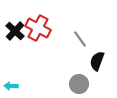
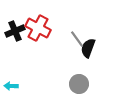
black cross: rotated 24 degrees clockwise
gray line: moved 3 px left
black semicircle: moved 9 px left, 13 px up
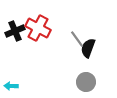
gray circle: moved 7 px right, 2 px up
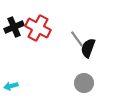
black cross: moved 1 px left, 4 px up
gray circle: moved 2 px left, 1 px down
cyan arrow: rotated 16 degrees counterclockwise
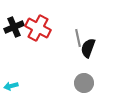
gray line: moved 1 px right, 1 px up; rotated 24 degrees clockwise
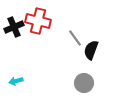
red cross: moved 7 px up; rotated 15 degrees counterclockwise
gray line: moved 3 px left; rotated 24 degrees counterclockwise
black semicircle: moved 3 px right, 2 px down
cyan arrow: moved 5 px right, 5 px up
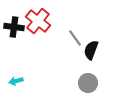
red cross: rotated 25 degrees clockwise
black cross: rotated 30 degrees clockwise
gray circle: moved 4 px right
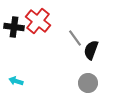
cyan arrow: rotated 32 degrees clockwise
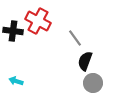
red cross: rotated 10 degrees counterclockwise
black cross: moved 1 px left, 4 px down
black semicircle: moved 6 px left, 11 px down
gray circle: moved 5 px right
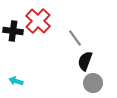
red cross: rotated 15 degrees clockwise
